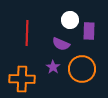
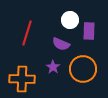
red line: rotated 15 degrees clockwise
orange circle: moved 1 px right
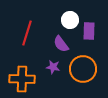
purple semicircle: rotated 30 degrees clockwise
purple star: rotated 24 degrees counterclockwise
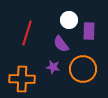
white circle: moved 1 px left
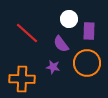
white circle: moved 1 px up
red line: rotated 65 degrees counterclockwise
orange circle: moved 4 px right, 6 px up
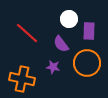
orange cross: rotated 10 degrees clockwise
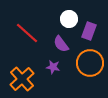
purple rectangle: rotated 18 degrees clockwise
orange circle: moved 3 px right
orange cross: rotated 35 degrees clockwise
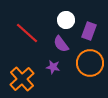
white circle: moved 3 px left, 1 px down
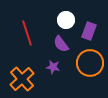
red line: rotated 30 degrees clockwise
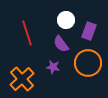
orange circle: moved 2 px left
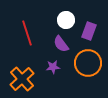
purple star: rotated 16 degrees counterclockwise
